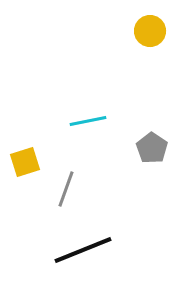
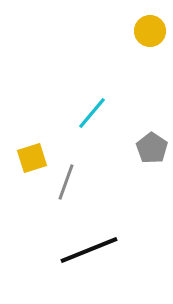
cyan line: moved 4 px right, 8 px up; rotated 39 degrees counterclockwise
yellow square: moved 7 px right, 4 px up
gray line: moved 7 px up
black line: moved 6 px right
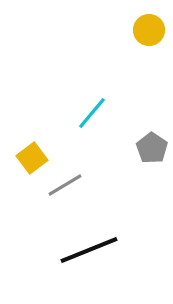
yellow circle: moved 1 px left, 1 px up
yellow square: rotated 20 degrees counterclockwise
gray line: moved 1 px left, 3 px down; rotated 39 degrees clockwise
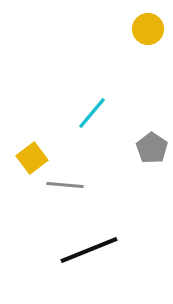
yellow circle: moved 1 px left, 1 px up
gray line: rotated 36 degrees clockwise
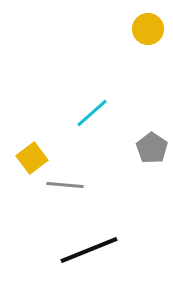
cyan line: rotated 9 degrees clockwise
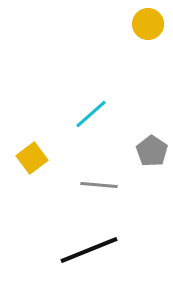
yellow circle: moved 5 px up
cyan line: moved 1 px left, 1 px down
gray pentagon: moved 3 px down
gray line: moved 34 px right
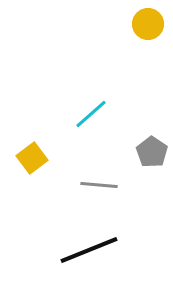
gray pentagon: moved 1 px down
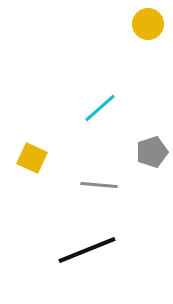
cyan line: moved 9 px right, 6 px up
gray pentagon: rotated 20 degrees clockwise
yellow square: rotated 28 degrees counterclockwise
black line: moved 2 px left
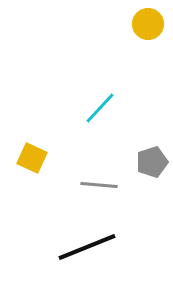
cyan line: rotated 6 degrees counterclockwise
gray pentagon: moved 10 px down
black line: moved 3 px up
